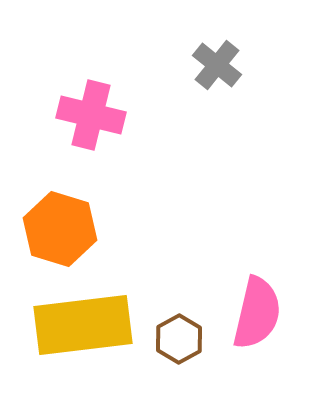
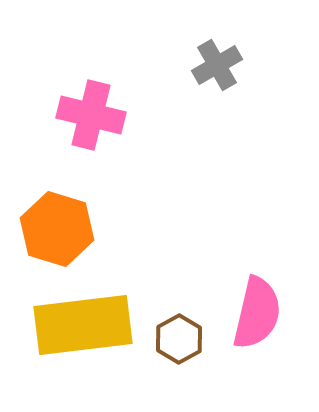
gray cross: rotated 21 degrees clockwise
orange hexagon: moved 3 px left
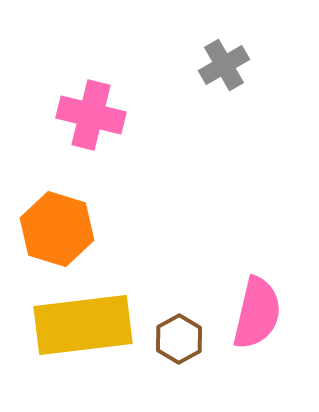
gray cross: moved 7 px right
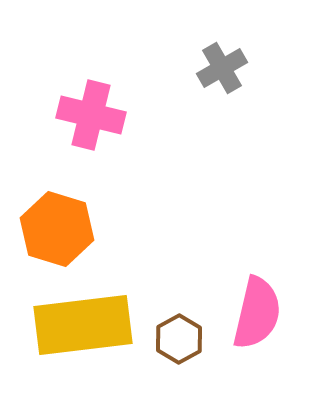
gray cross: moved 2 px left, 3 px down
